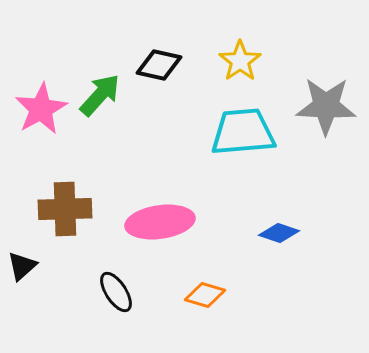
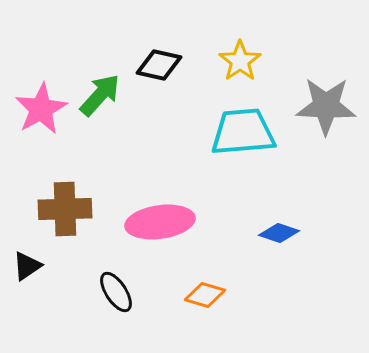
black triangle: moved 5 px right; rotated 8 degrees clockwise
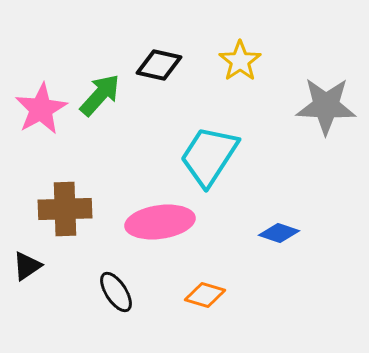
cyan trapezoid: moved 34 px left, 24 px down; rotated 52 degrees counterclockwise
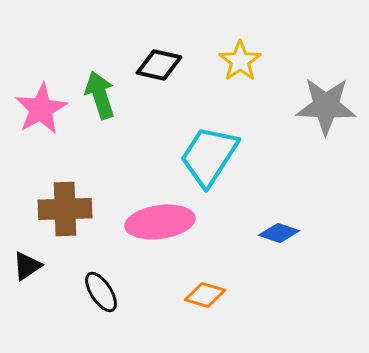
green arrow: rotated 60 degrees counterclockwise
black ellipse: moved 15 px left
